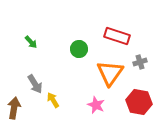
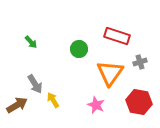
brown arrow: moved 3 px right, 3 px up; rotated 50 degrees clockwise
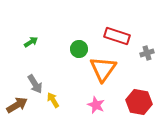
green arrow: rotated 80 degrees counterclockwise
gray cross: moved 7 px right, 9 px up
orange triangle: moved 7 px left, 4 px up
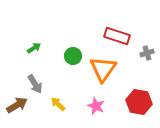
green arrow: moved 3 px right, 6 px down
green circle: moved 6 px left, 7 px down
yellow arrow: moved 5 px right, 4 px down; rotated 14 degrees counterclockwise
pink star: moved 1 px down
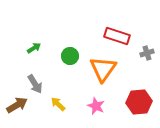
green circle: moved 3 px left
red hexagon: rotated 15 degrees counterclockwise
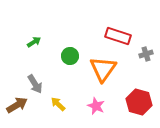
red rectangle: moved 1 px right
green arrow: moved 6 px up
gray cross: moved 1 px left, 1 px down
red hexagon: rotated 20 degrees clockwise
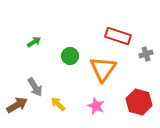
gray arrow: moved 3 px down
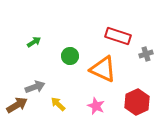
orange triangle: rotated 40 degrees counterclockwise
gray arrow: rotated 78 degrees counterclockwise
red hexagon: moved 2 px left; rotated 20 degrees clockwise
